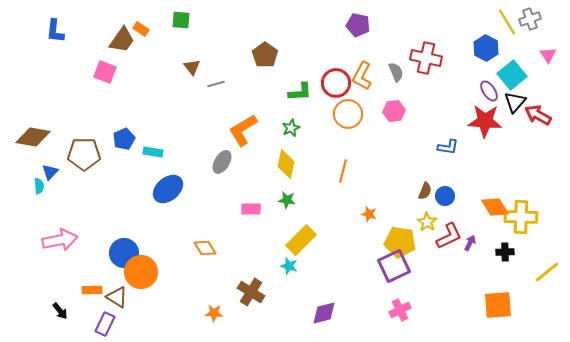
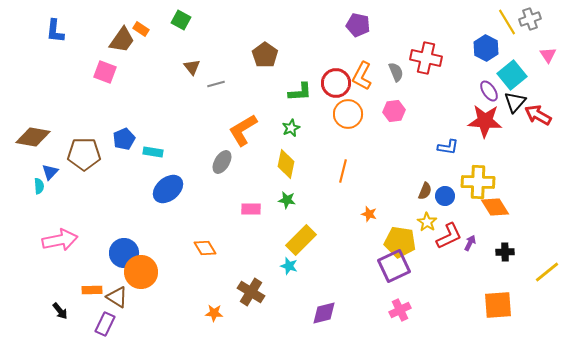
green square at (181, 20): rotated 24 degrees clockwise
yellow cross at (521, 217): moved 43 px left, 35 px up
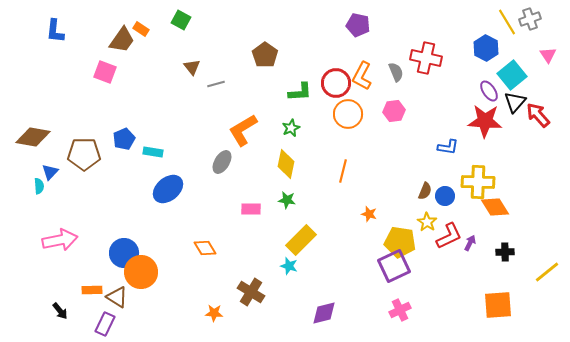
red arrow at (538, 115): rotated 20 degrees clockwise
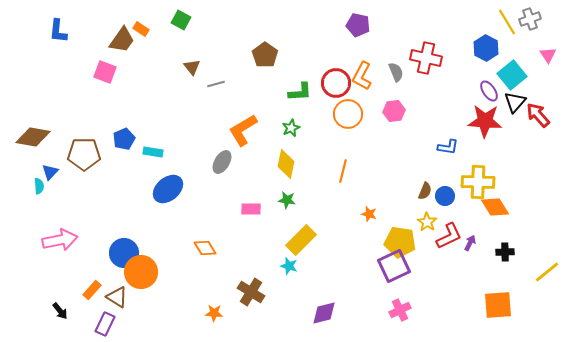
blue L-shape at (55, 31): moved 3 px right
orange rectangle at (92, 290): rotated 48 degrees counterclockwise
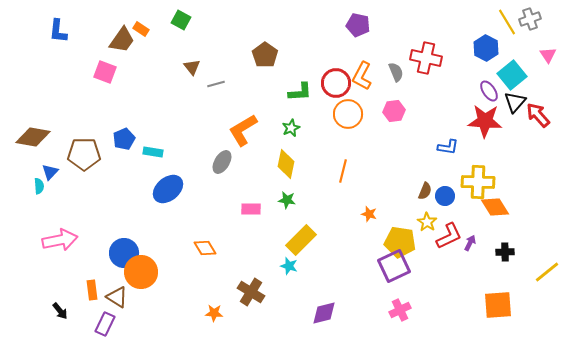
orange rectangle at (92, 290): rotated 48 degrees counterclockwise
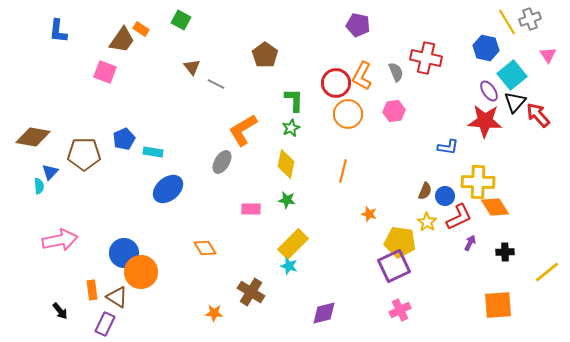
blue hexagon at (486, 48): rotated 15 degrees counterclockwise
gray line at (216, 84): rotated 42 degrees clockwise
green L-shape at (300, 92): moved 6 px left, 8 px down; rotated 85 degrees counterclockwise
red L-shape at (449, 236): moved 10 px right, 19 px up
yellow rectangle at (301, 240): moved 8 px left, 4 px down
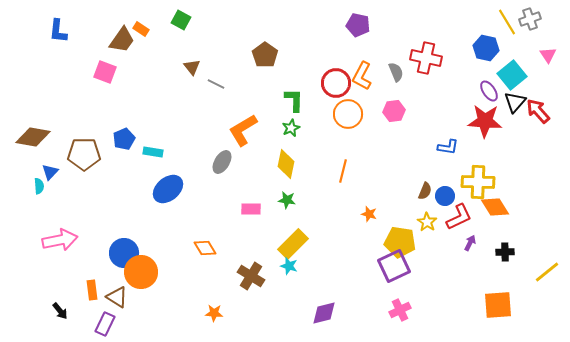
red arrow at (538, 115): moved 4 px up
brown cross at (251, 292): moved 16 px up
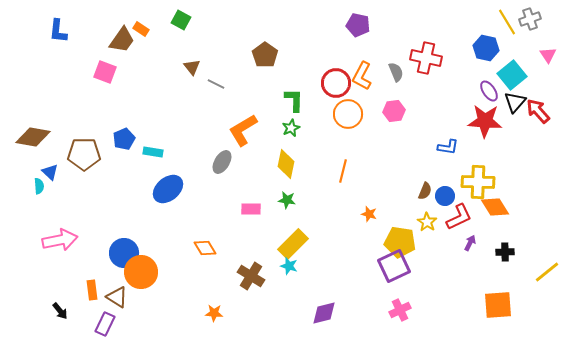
blue triangle at (50, 172): rotated 30 degrees counterclockwise
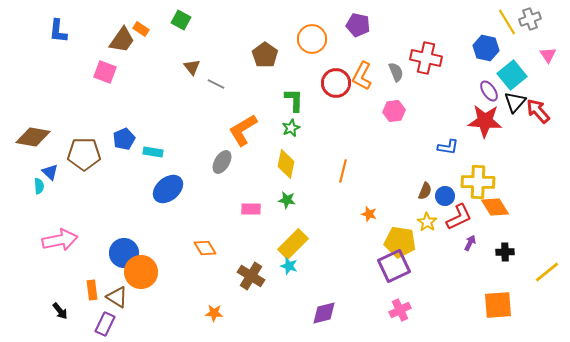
orange circle at (348, 114): moved 36 px left, 75 px up
